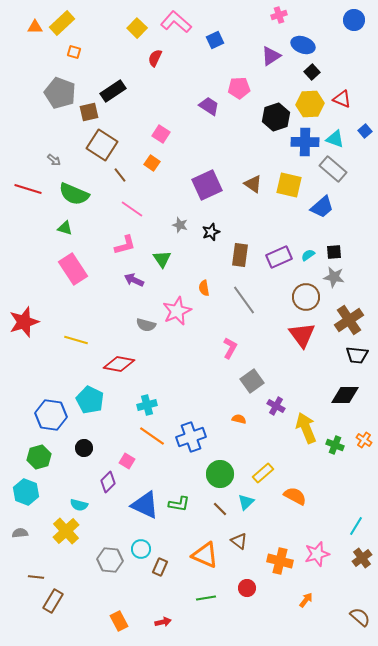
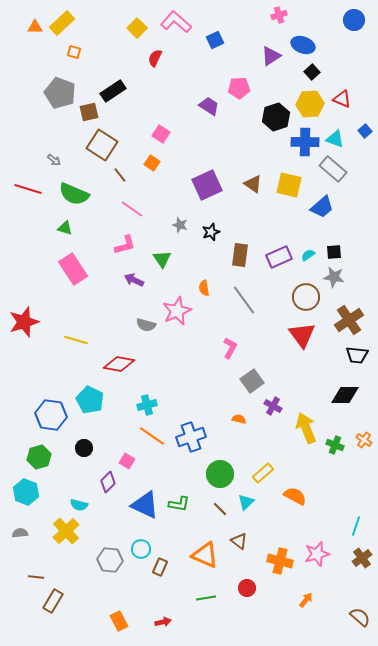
purple cross at (276, 406): moved 3 px left
cyan line at (356, 526): rotated 12 degrees counterclockwise
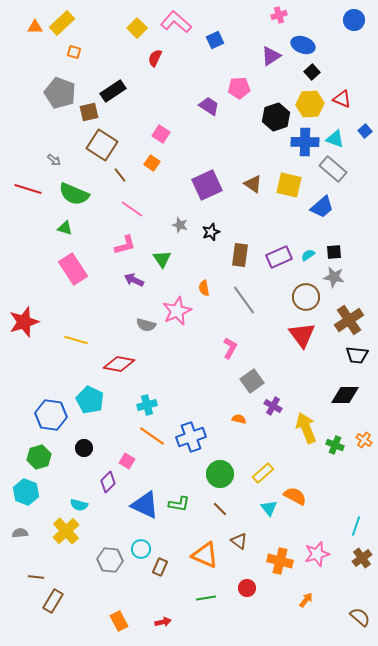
cyan triangle at (246, 502): moved 23 px right, 6 px down; rotated 24 degrees counterclockwise
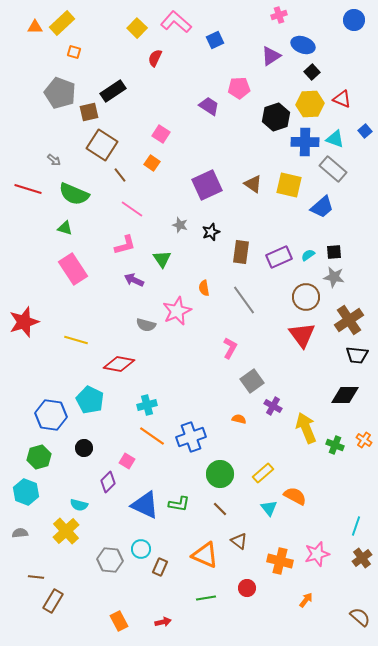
brown rectangle at (240, 255): moved 1 px right, 3 px up
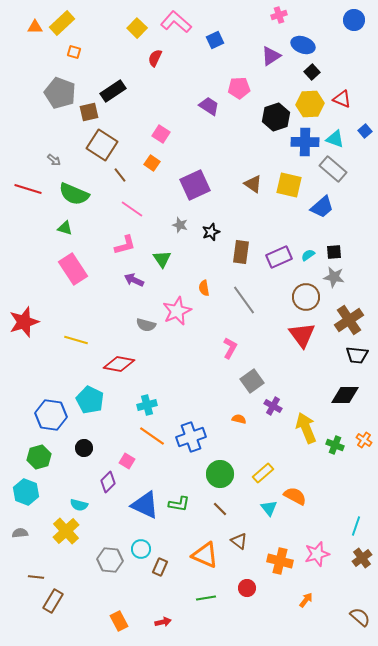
purple square at (207, 185): moved 12 px left
